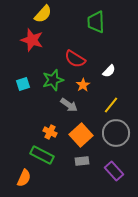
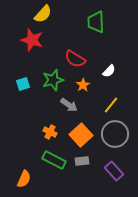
gray circle: moved 1 px left, 1 px down
green rectangle: moved 12 px right, 5 px down
orange semicircle: moved 1 px down
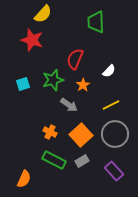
red semicircle: rotated 80 degrees clockwise
yellow line: rotated 24 degrees clockwise
gray rectangle: rotated 24 degrees counterclockwise
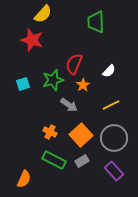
red semicircle: moved 1 px left, 5 px down
gray circle: moved 1 px left, 4 px down
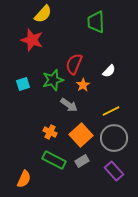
yellow line: moved 6 px down
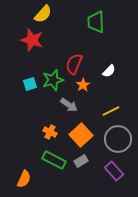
cyan square: moved 7 px right
gray circle: moved 4 px right, 1 px down
gray rectangle: moved 1 px left
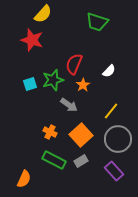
green trapezoid: moved 1 px right; rotated 70 degrees counterclockwise
yellow line: rotated 24 degrees counterclockwise
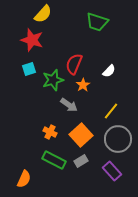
cyan square: moved 1 px left, 15 px up
purple rectangle: moved 2 px left
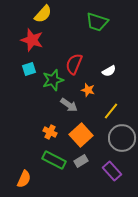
white semicircle: rotated 16 degrees clockwise
orange star: moved 5 px right, 5 px down; rotated 24 degrees counterclockwise
gray circle: moved 4 px right, 1 px up
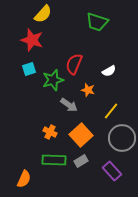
green rectangle: rotated 25 degrees counterclockwise
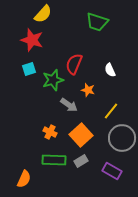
white semicircle: moved 1 px right, 1 px up; rotated 96 degrees clockwise
purple rectangle: rotated 18 degrees counterclockwise
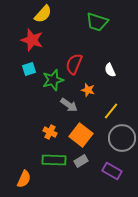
orange square: rotated 10 degrees counterclockwise
